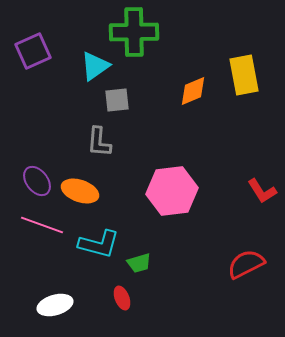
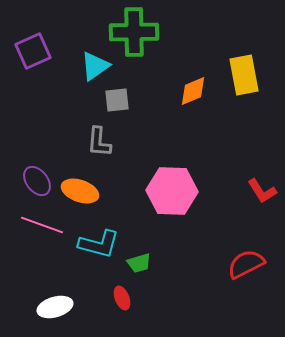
pink hexagon: rotated 9 degrees clockwise
white ellipse: moved 2 px down
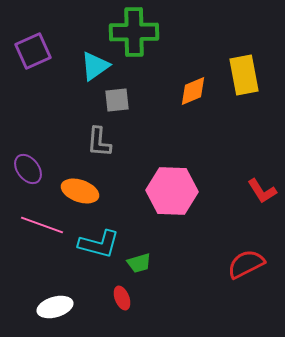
purple ellipse: moved 9 px left, 12 px up
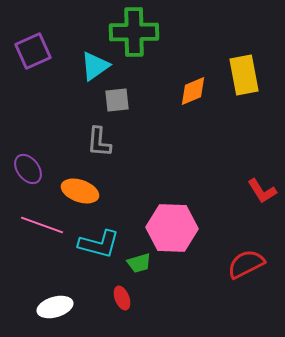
pink hexagon: moved 37 px down
